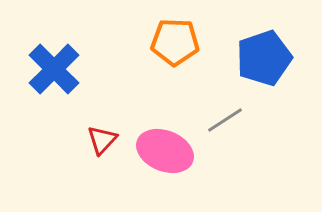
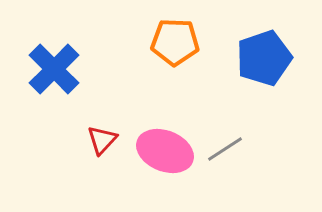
gray line: moved 29 px down
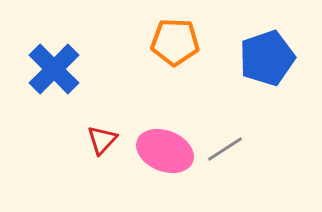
blue pentagon: moved 3 px right
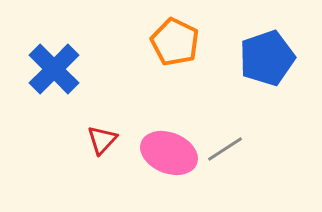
orange pentagon: rotated 24 degrees clockwise
pink ellipse: moved 4 px right, 2 px down
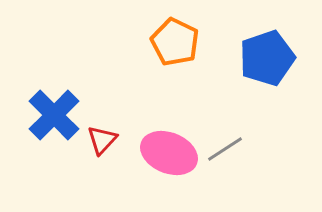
blue cross: moved 46 px down
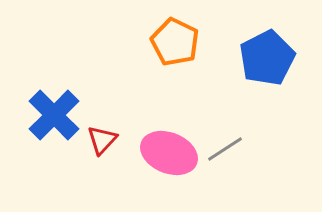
blue pentagon: rotated 8 degrees counterclockwise
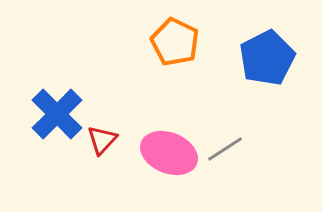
blue cross: moved 3 px right, 1 px up
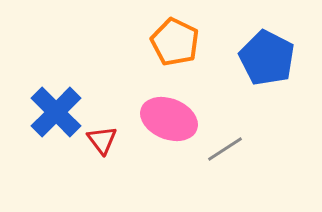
blue pentagon: rotated 18 degrees counterclockwise
blue cross: moved 1 px left, 2 px up
red triangle: rotated 20 degrees counterclockwise
pink ellipse: moved 34 px up
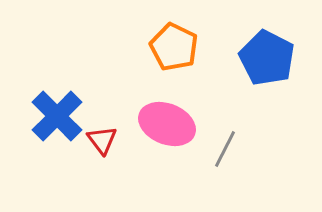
orange pentagon: moved 1 px left, 5 px down
blue cross: moved 1 px right, 4 px down
pink ellipse: moved 2 px left, 5 px down
gray line: rotated 30 degrees counterclockwise
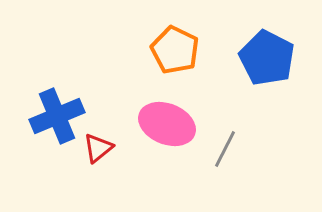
orange pentagon: moved 1 px right, 3 px down
blue cross: rotated 22 degrees clockwise
red triangle: moved 4 px left, 8 px down; rotated 28 degrees clockwise
